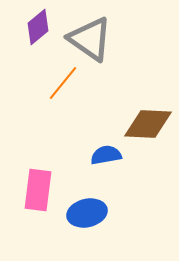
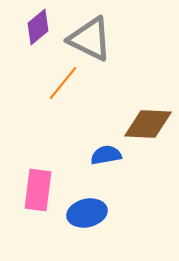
gray triangle: rotated 9 degrees counterclockwise
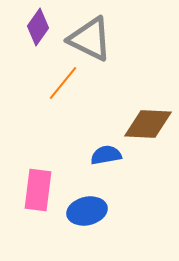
purple diamond: rotated 15 degrees counterclockwise
blue ellipse: moved 2 px up
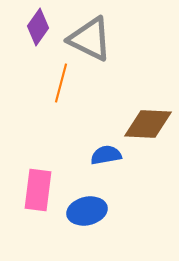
orange line: moved 2 px left; rotated 24 degrees counterclockwise
